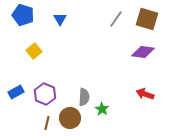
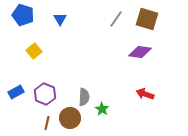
purple diamond: moved 3 px left
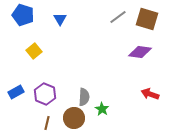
gray line: moved 2 px right, 2 px up; rotated 18 degrees clockwise
red arrow: moved 5 px right
brown circle: moved 4 px right
